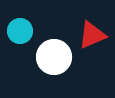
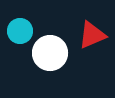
white circle: moved 4 px left, 4 px up
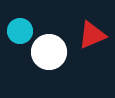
white circle: moved 1 px left, 1 px up
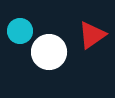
red triangle: rotated 12 degrees counterclockwise
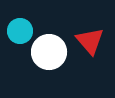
red triangle: moved 2 px left, 6 px down; rotated 36 degrees counterclockwise
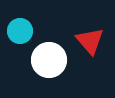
white circle: moved 8 px down
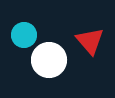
cyan circle: moved 4 px right, 4 px down
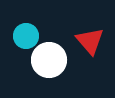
cyan circle: moved 2 px right, 1 px down
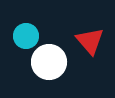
white circle: moved 2 px down
